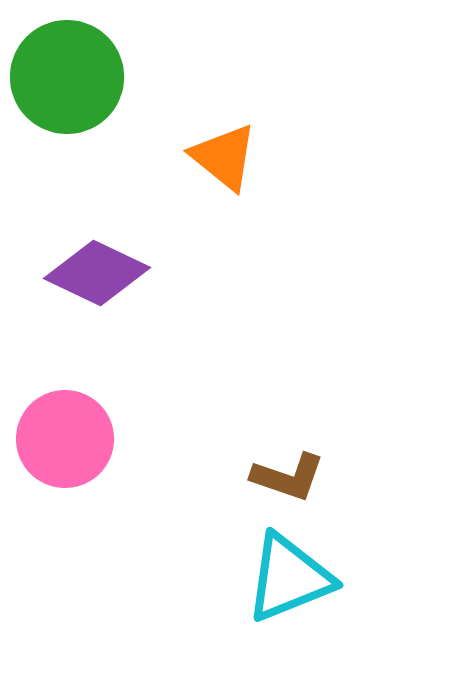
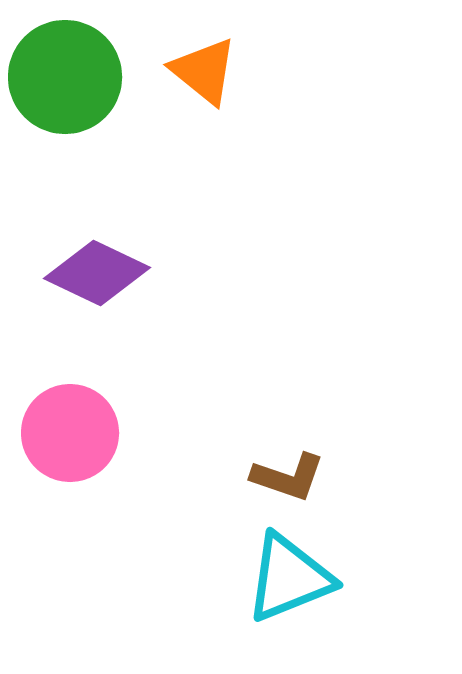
green circle: moved 2 px left
orange triangle: moved 20 px left, 86 px up
pink circle: moved 5 px right, 6 px up
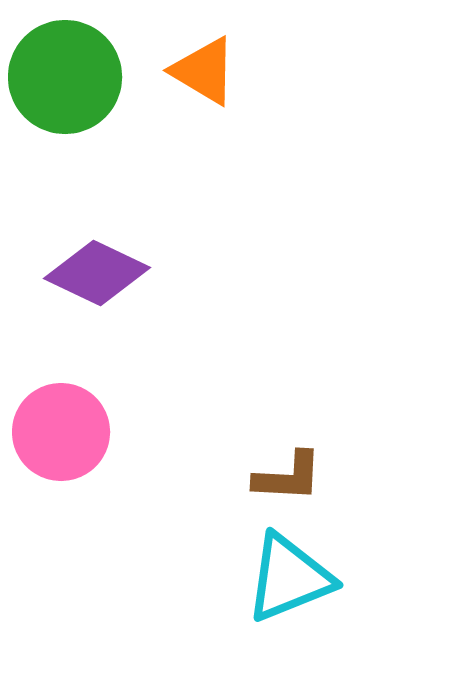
orange triangle: rotated 8 degrees counterclockwise
pink circle: moved 9 px left, 1 px up
brown L-shape: rotated 16 degrees counterclockwise
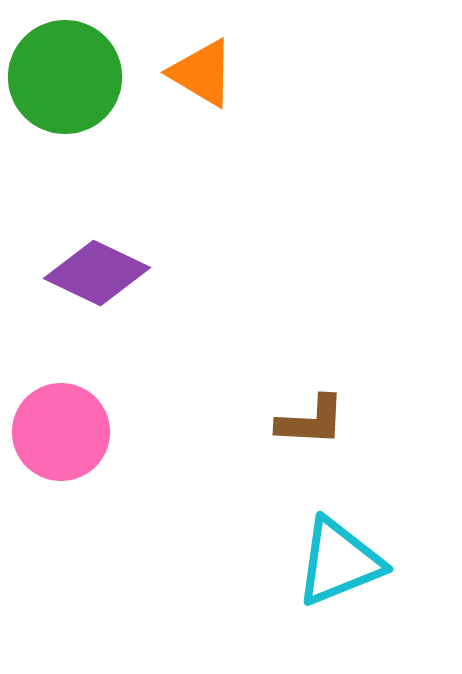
orange triangle: moved 2 px left, 2 px down
brown L-shape: moved 23 px right, 56 px up
cyan triangle: moved 50 px right, 16 px up
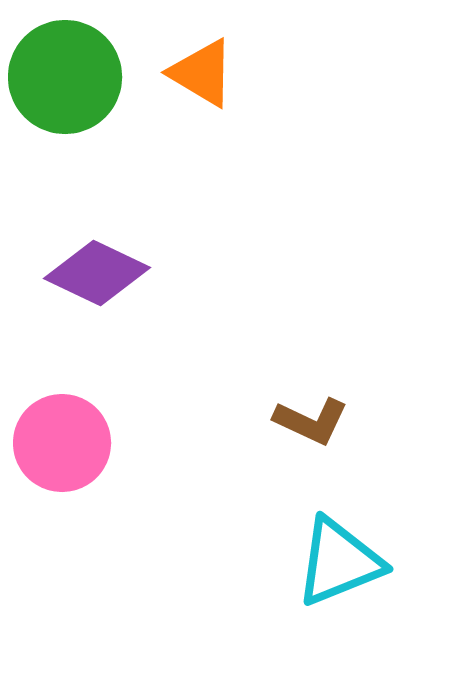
brown L-shape: rotated 22 degrees clockwise
pink circle: moved 1 px right, 11 px down
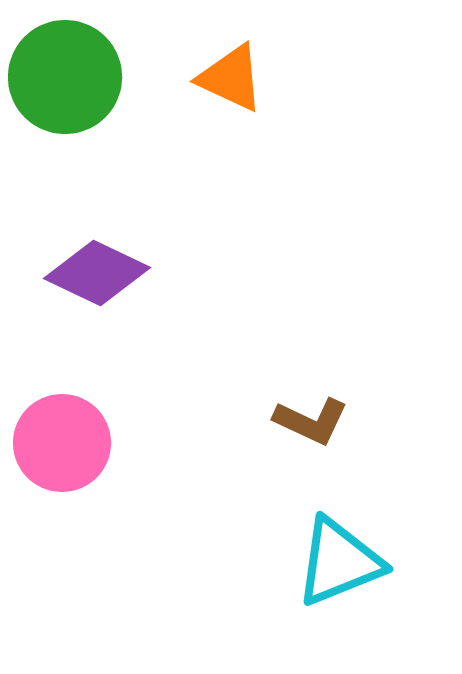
orange triangle: moved 29 px right, 5 px down; rotated 6 degrees counterclockwise
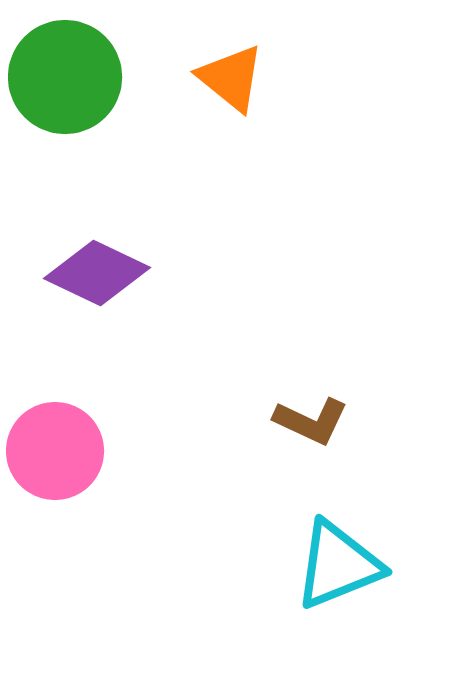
orange triangle: rotated 14 degrees clockwise
pink circle: moved 7 px left, 8 px down
cyan triangle: moved 1 px left, 3 px down
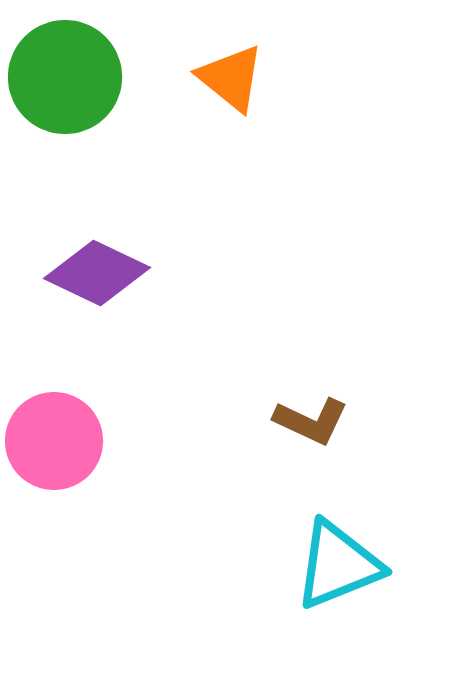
pink circle: moved 1 px left, 10 px up
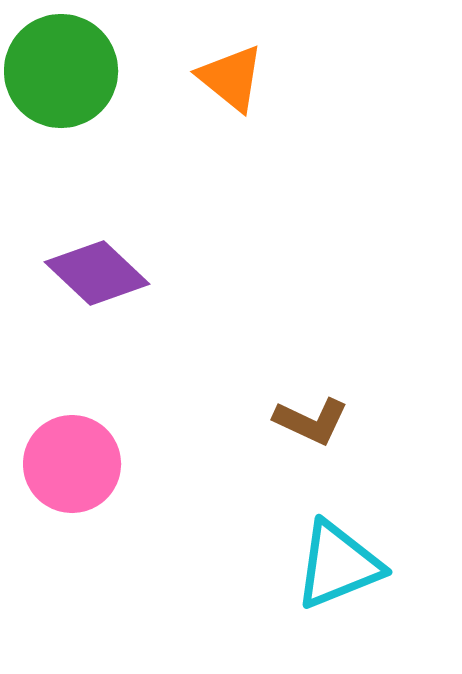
green circle: moved 4 px left, 6 px up
purple diamond: rotated 18 degrees clockwise
pink circle: moved 18 px right, 23 px down
